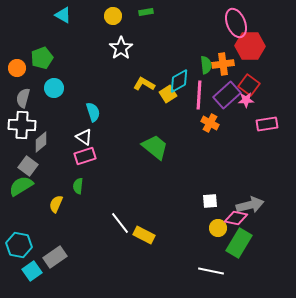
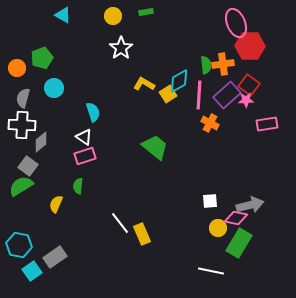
yellow rectangle at (144, 235): moved 2 px left, 1 px up; rotated 40 degrees clockwise
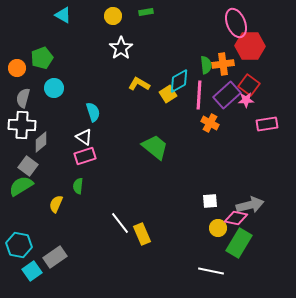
yellow L-shape at (144, 84): moved 5 px left
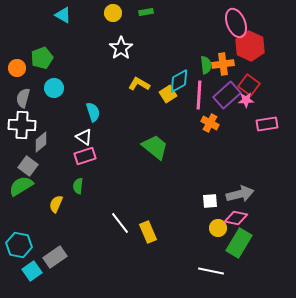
yellow circle at (113, 16): moved 3 px up
red hexagon at (250, 46): rotated 24 degrees clockwise
gray arrow at (250, 205): moved 10 px left, 11 px up
yellow rectangle at (142, 234): moved 6 px right, 2 px up
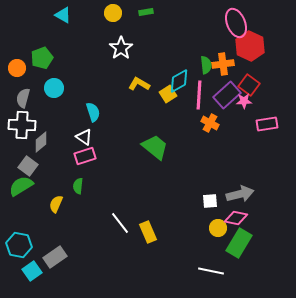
pink star at (246, 100): moved 2 px left, 1 px down
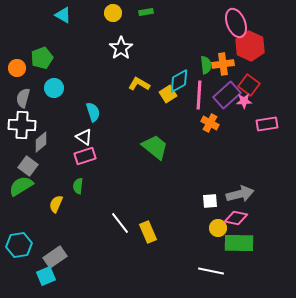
green rectangle at (239, 243): rotated 60 degrees clockwise
cyan hexagon at (19, 245): rotated 20 degrees counterclockwise
cyan square at (32, 271): moved 14 px right, 5 px down; rotated 12 degrees clockwise
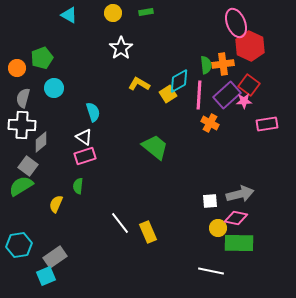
cyan triangle at (63, 15): moved 6 px right
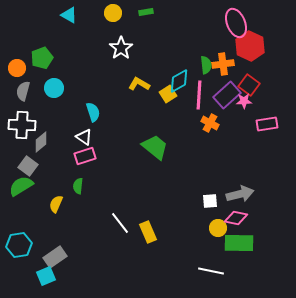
gray semicircle at (23, 98): moved 7 px up
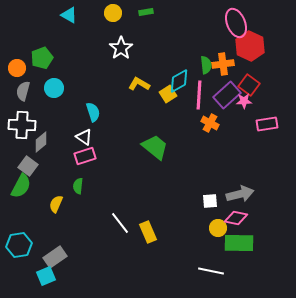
green semicircle at (21, 186): rotated 150 degrees clockwise
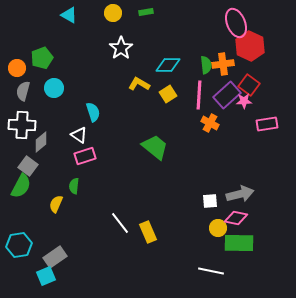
cyan diamond at (179, 81): moved 11 px left, 16 px up; rotated 30 degrees clockwise
white triangle at (84, 137): moved 5 px left, 2 px up
green semicircle at (78, 186): moved 4 px left
